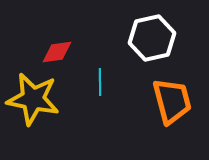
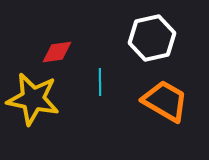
orange trapezoid: moved 7 px left; rotated 45 degrees counterclockwise
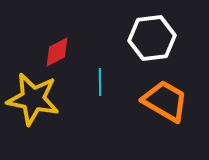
white hexagon: rotated 6 degrees clockwise
red diamond: rotated 20 degrees counterclockwise
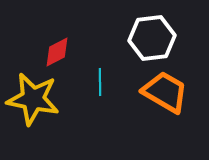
orange trapezoid: moved 9 px up
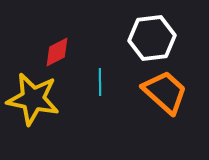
orange trapezoid: rotated 12 degrees clockwise
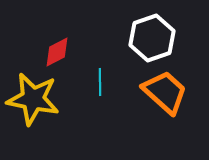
white hexagon: rotated 12 degrees counterclockwise
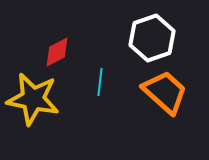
cyan line: rotated 8 degrees clockwise
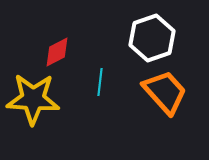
orange trapezoid: rotated 6 degrees clockwise
yellow star: rotated 8 degrees counterclockwise
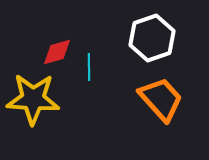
red diamond: rotated 12 degrees clockwise
cyan line: moved 11 px left, 15 px up; rotated 8 degrees counterclockwise
orange trapezoid: moved 4 px left, 7 px down
